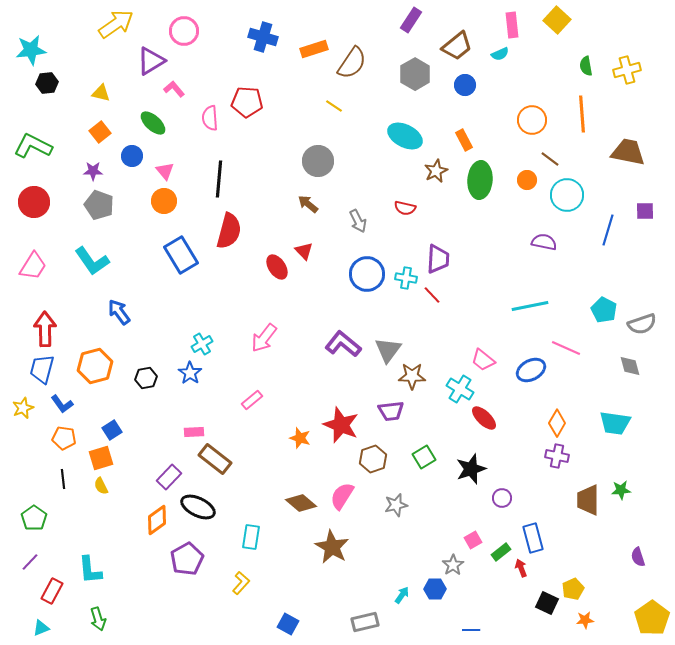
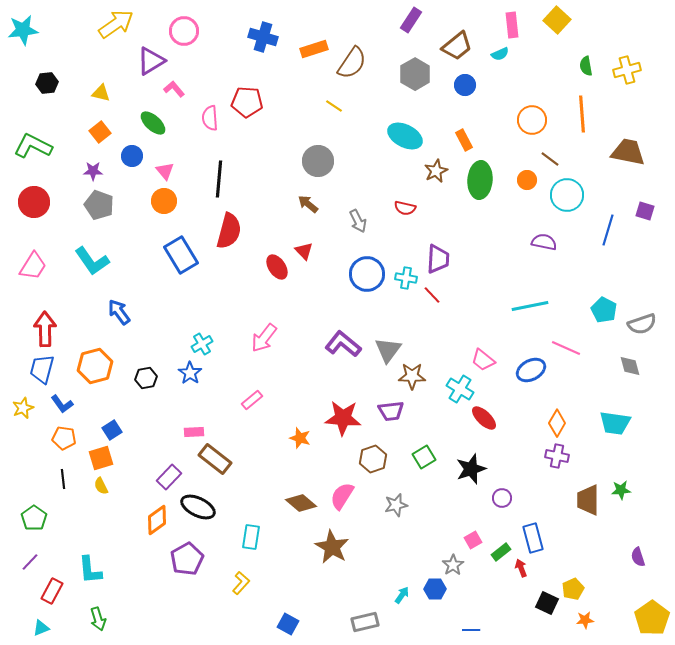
cyan star at (31, 50): moved 8 px left, 20 px up
purple square at (645, 211): rotated 18 degrees clockwise
red star at (341, 425): moved 2 px right, 7 px up; rotated 18 degrees counterclockwise
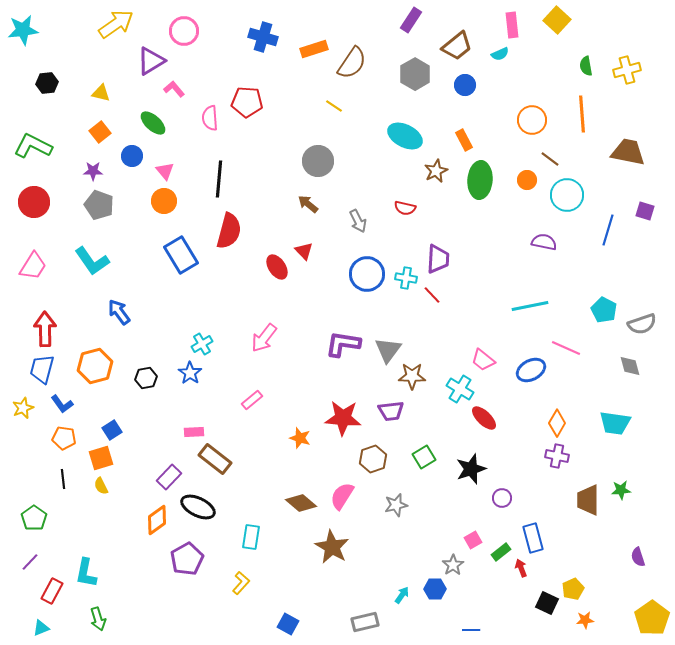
purple L-shape at (343, 344): rotated 30 degrees counterclockwise
cyan L-shape at (90, 570): moved 4 px left, 3 px down; rotated 16 degrees clockwise
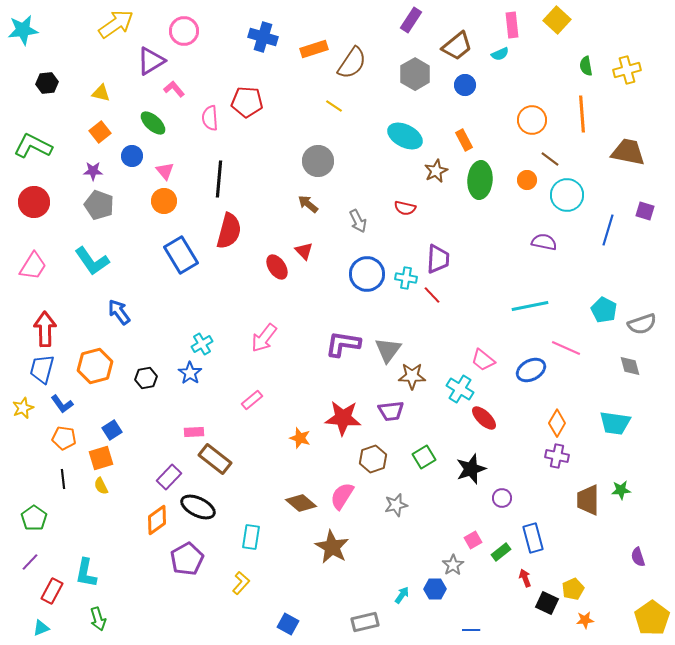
red arrow at (521, 568): moved 4 px right, 10 px down
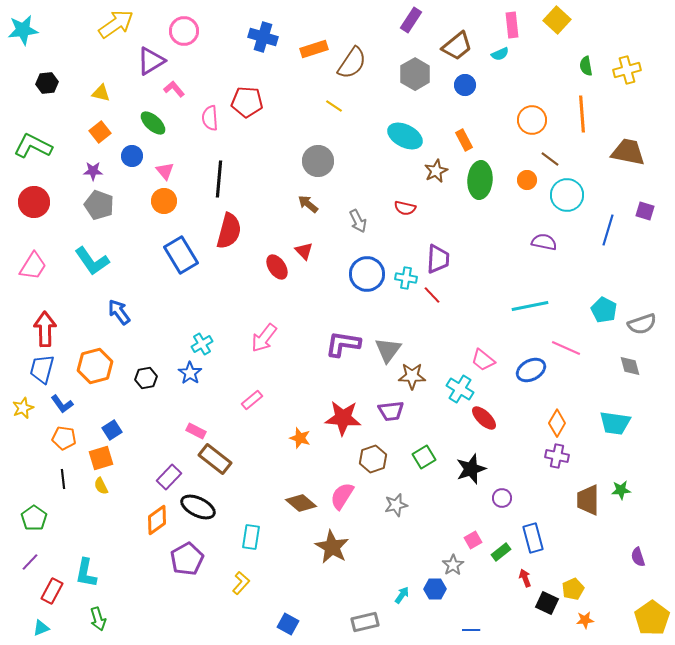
pink rectangle at (194, 432): moved 2 px right, 1 px up; rotated 30 degrees clockwise
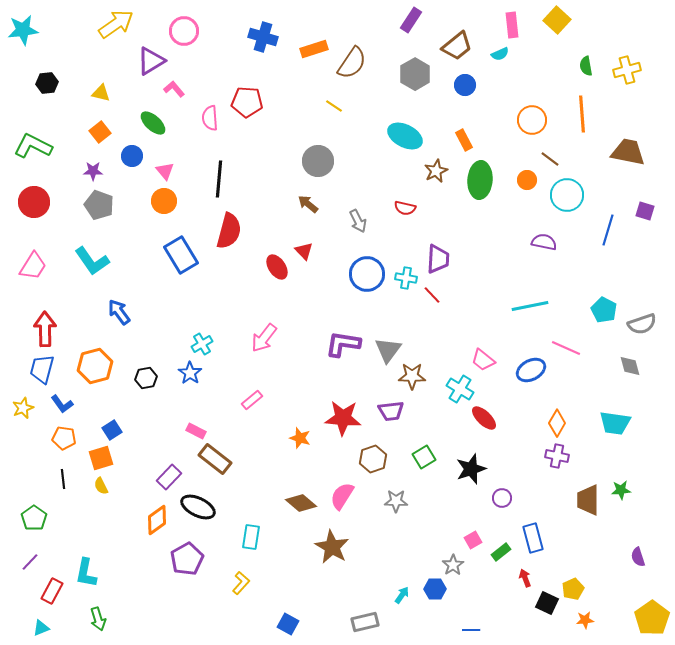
gray star at (396, 505): moved 4 px up; rotated 15 degrees clockwise
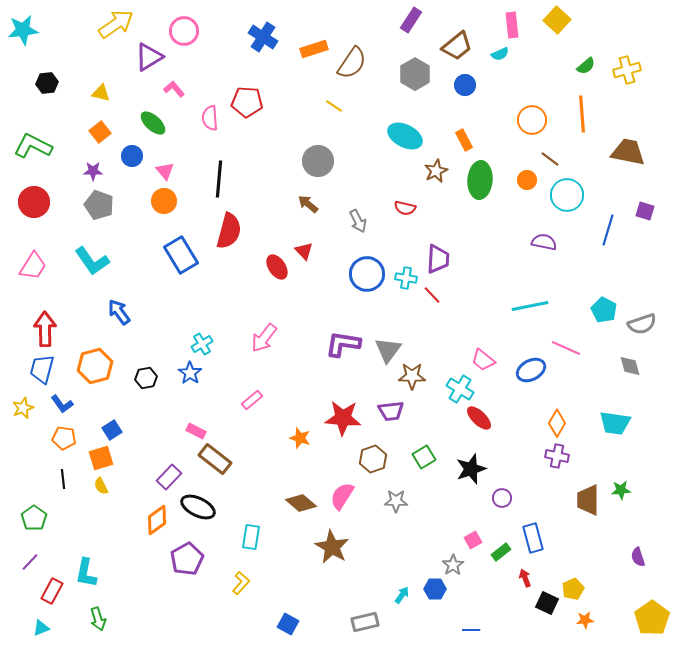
blue cross at (263, 37): rotated 16 degrees clockwise
purple triangle at (151, 61): moved 2 px left, 4 px up
green semicircle at (586, 66): rotated 120 degrees counterclockwise
red ellipse at (484, 418): moved 5 px left
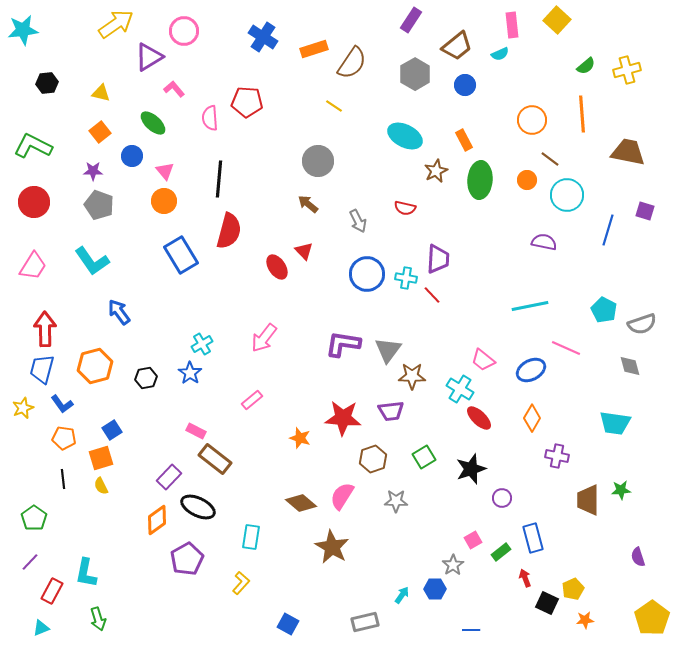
orange diamond at (557, 423): moved 25 px left, 5 px up
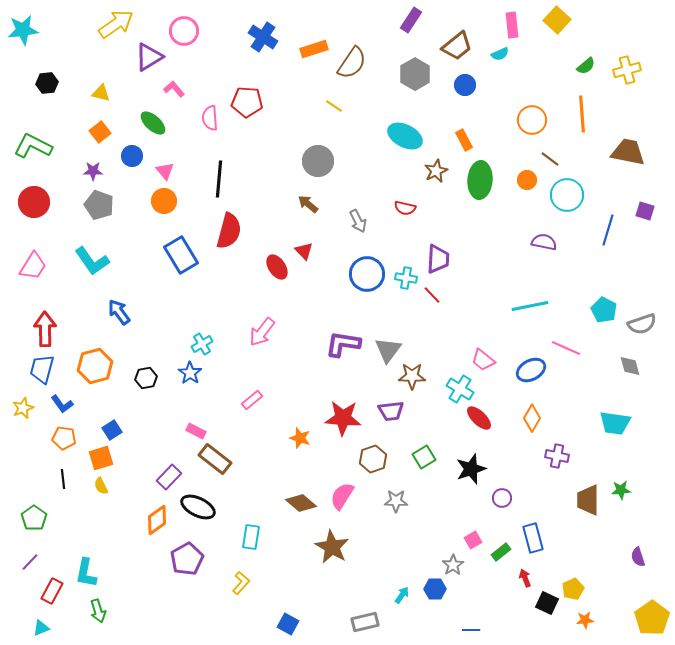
pink arrow at (264, 338): moved 2 px left, 6 px up
green arrow at (98, 619): moved 8 px up
